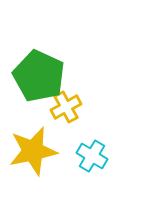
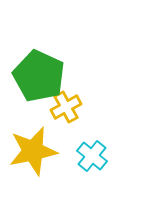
cyan cross: rotated 8 degrees clockwise
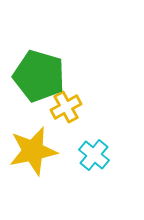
green pentagon: rotated 9 degrees counterclockwise
cyan cross: moved 2 px right, 1 px up
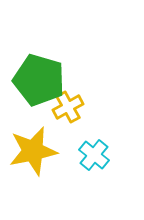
green pentagon: moved 4 px down
yellow cross: moved 2 px right
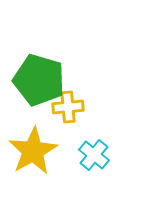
yellow cross: rotated 24 degrees clockwise
yellow star: rotated 18 degrees counterclockwise
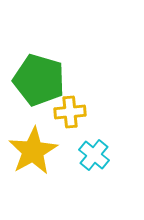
yellow cross: moved 2 px right, 5 px down
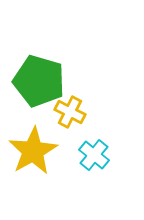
green pentagon: moved 1 px down
yellow cross: rotated 32 degrees clockwise
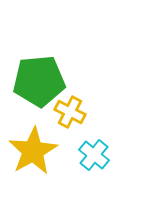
green pentagon: rotated 21 degrees counterclockwise
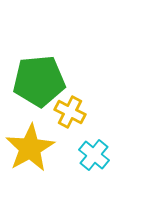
yellow star: moved 3 px left, 3 px up
